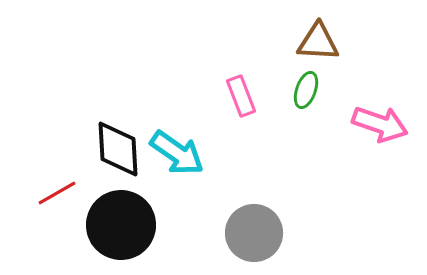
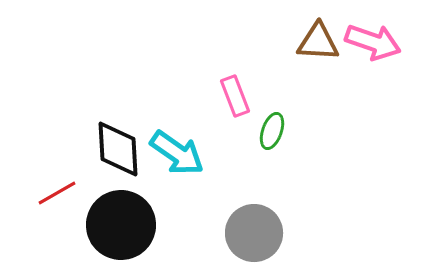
green ellipse: moved 34 px left, 41 px down
pink rectangle: moved 6 px left
pink arrow: moved 7 px left, 82 px up
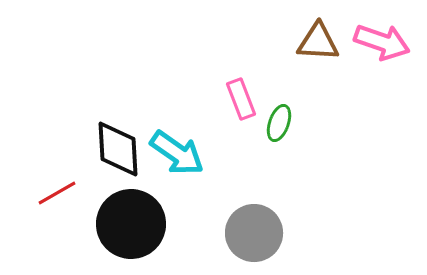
pink arrow: moved 9 px right
pink rectangle: moved 6 px right, 3 px down
green ellipse: moved 7 px right, 8 px up
black circle: moved 10 px right, 1 px up
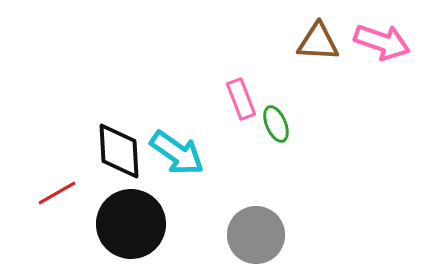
green ellipse: moved 3 px left, 1 px down; rotated 42 degrees counterclockwise
black diamond: moved 1 px right, 2 px down
gray circle: moved 2 px right, 2 px down
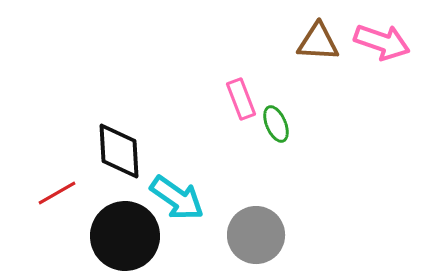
cyan arrow: moved 45 px down
black circle: moved 6 px left, 12 px down
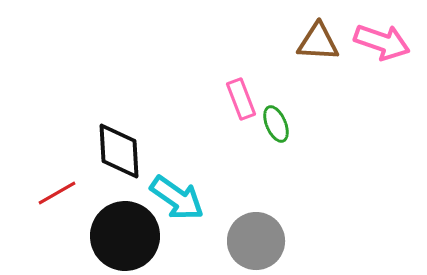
gray circle: moved 6 px down
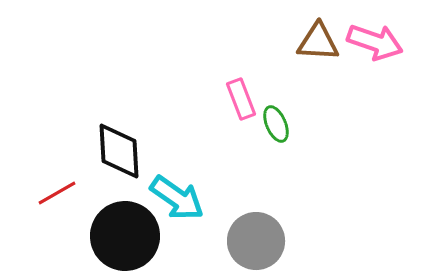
pink arrow: moved 7 px left
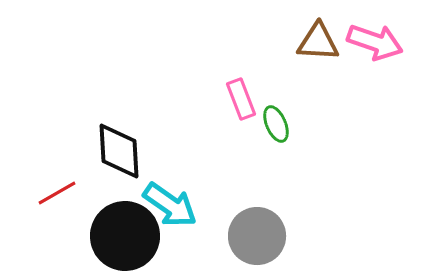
cyan arrow: moved 7 px left, 7 px down
gray circle: moved 1 px right, 5 px up
